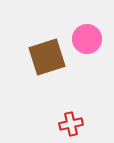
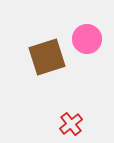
red cross: rotated 25 degrees counterclockwise
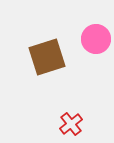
pink circle: moved 9 px right
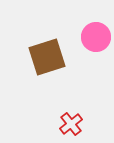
pink circle: moved 2 px up
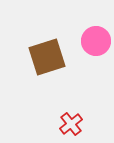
pink circle: moved 4 px down
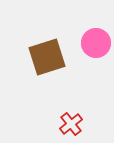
pink circle: moved 2 px down
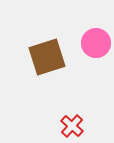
red cross: moved 1 px right, 2 px down; rotated 10 degrees counterclockwise
